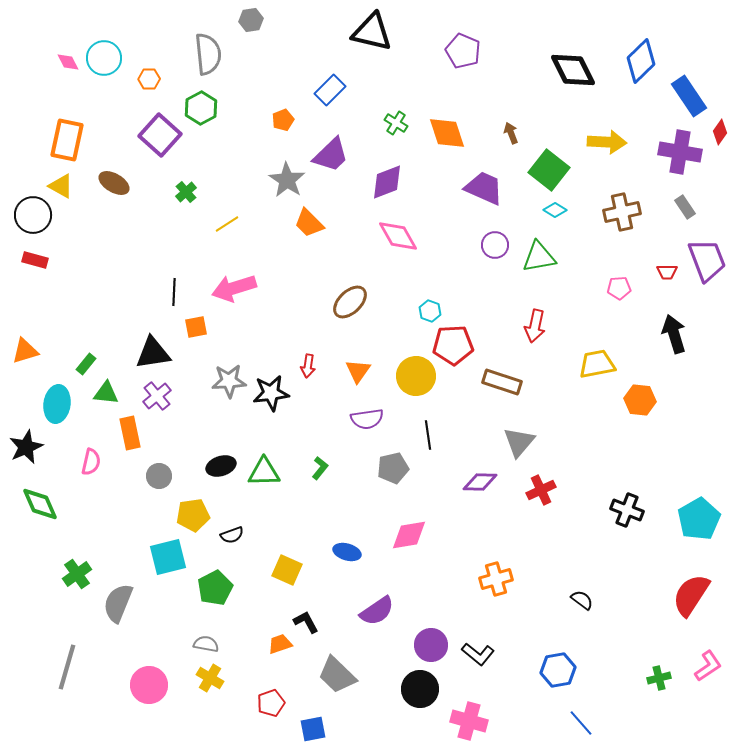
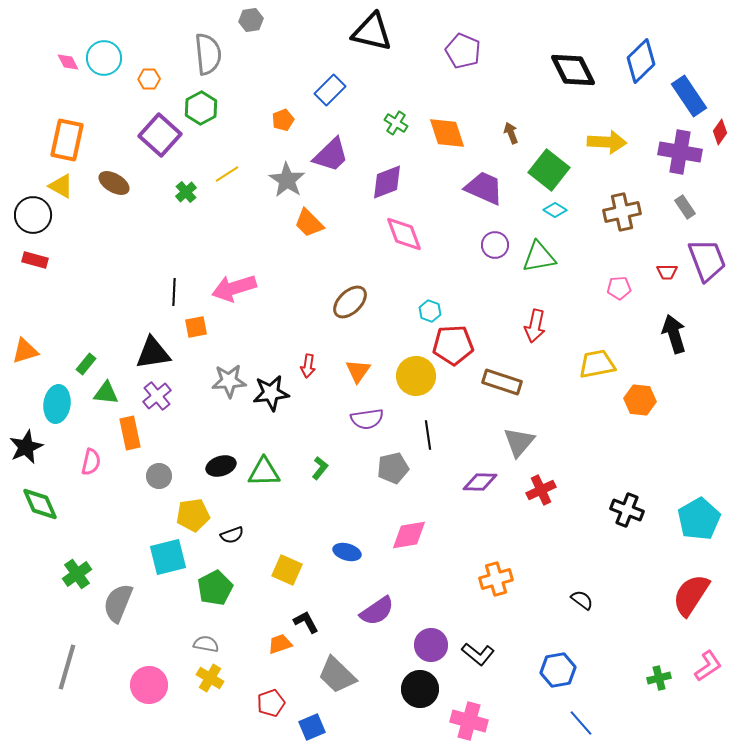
yellow line at (227, 224): moved 50 px up
pink diamond at (398, 236): moved 6 px right, 2 px up; rotated 9 degrees clockwise
blue square at (313, 729): moved 1 px left, 2 px up; rotated 12 degrees counterclockwise
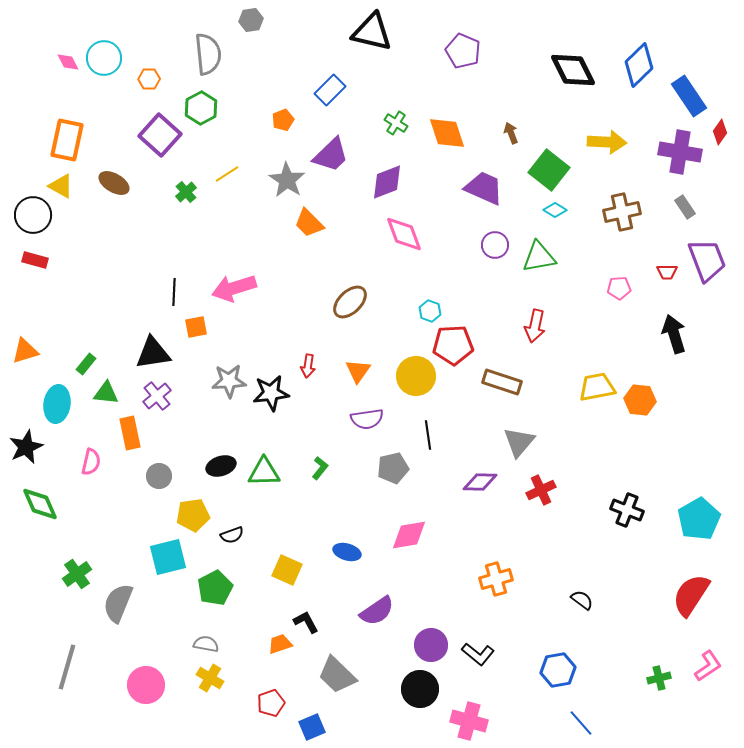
blue diamond at (641, 61): moved 2 px left, 4 px down
yellow trapezoid at (597, 364): moved 23 px down
pink circle at (149, 685): moved 3 px left
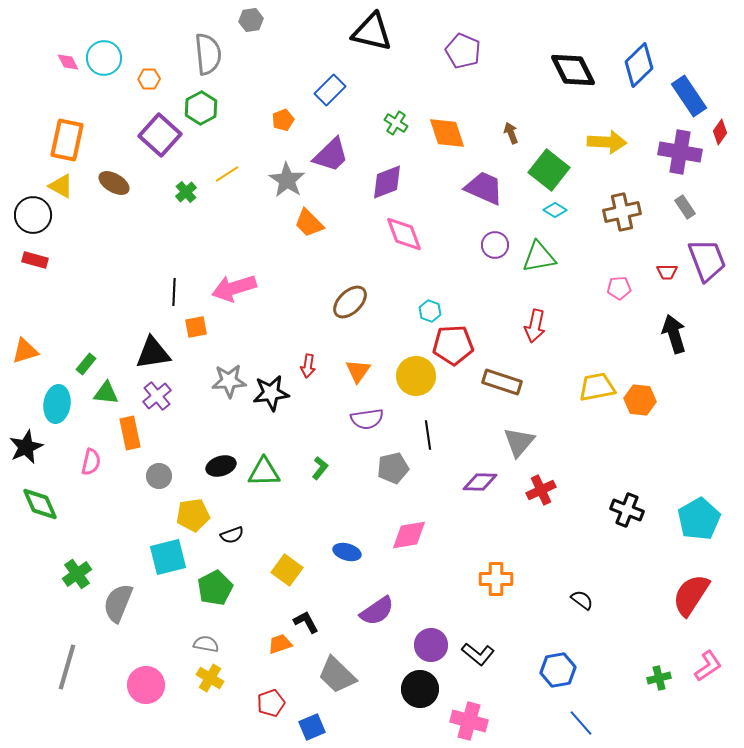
yellow square at (287, 570): rotated 12 degrees clockwise
orange cross at (496, 579): rotated 16 degrees clockwise
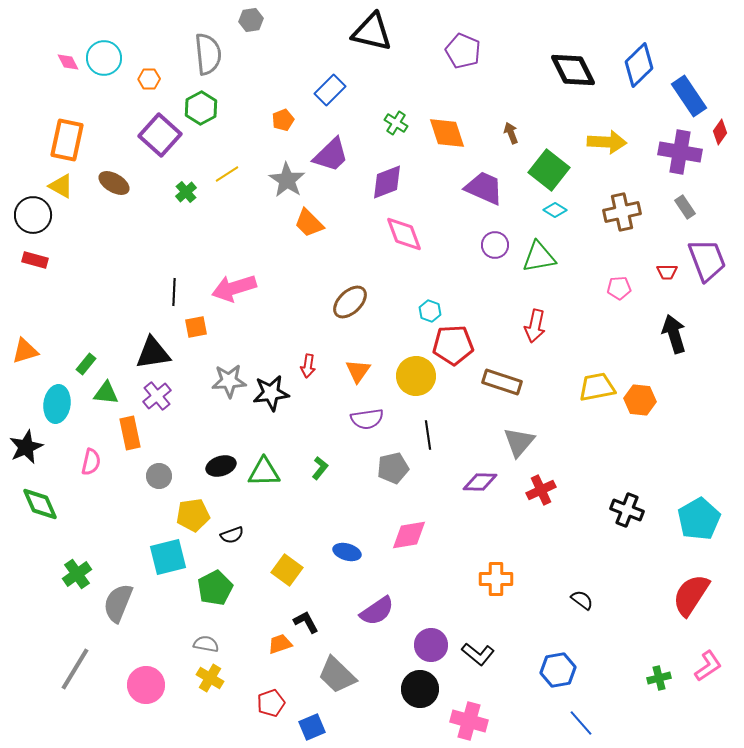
gray line at (67, 667): moved 8 px right, 2 px down; rotated 15 degrees clockwise
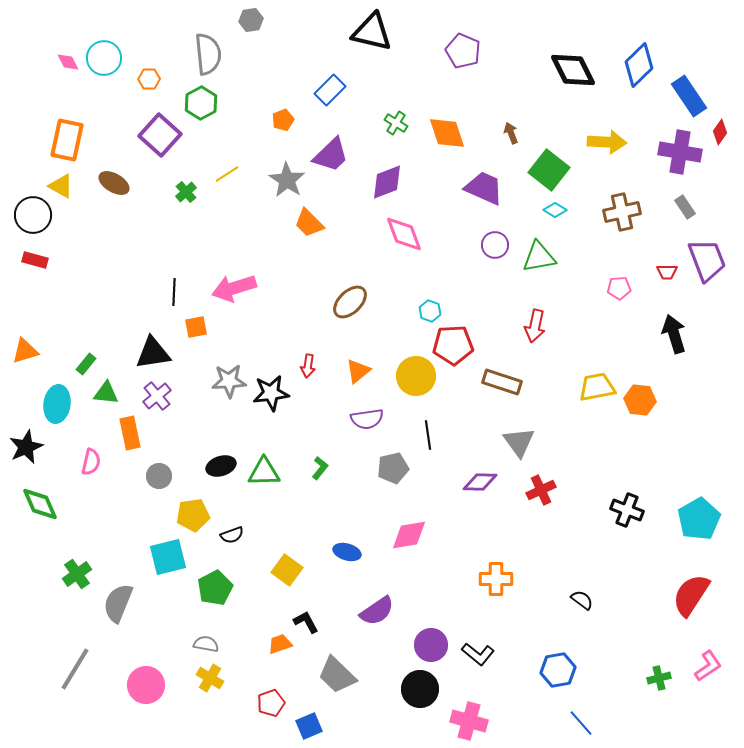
green hexagon at (201, 108): moved 5 px up
orange triangle at (358, 371): rotated 16 degrees clockwise
gray triangle at (519, 442): rotated 16 degrees counterclockwise
blue square at (312, 727): moved 3 px left, 1 px up
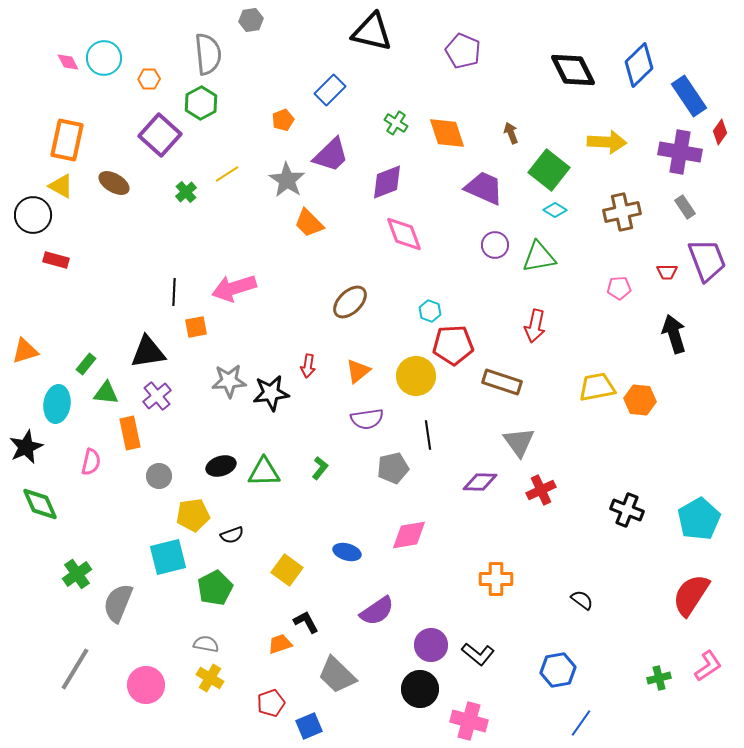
red rectangle at (35, 260): moved 21 px right
black triangle at (153, 353): moved 5 px left, 1 px up
blue line at (581, 723): rotated 76 degrees clockwise
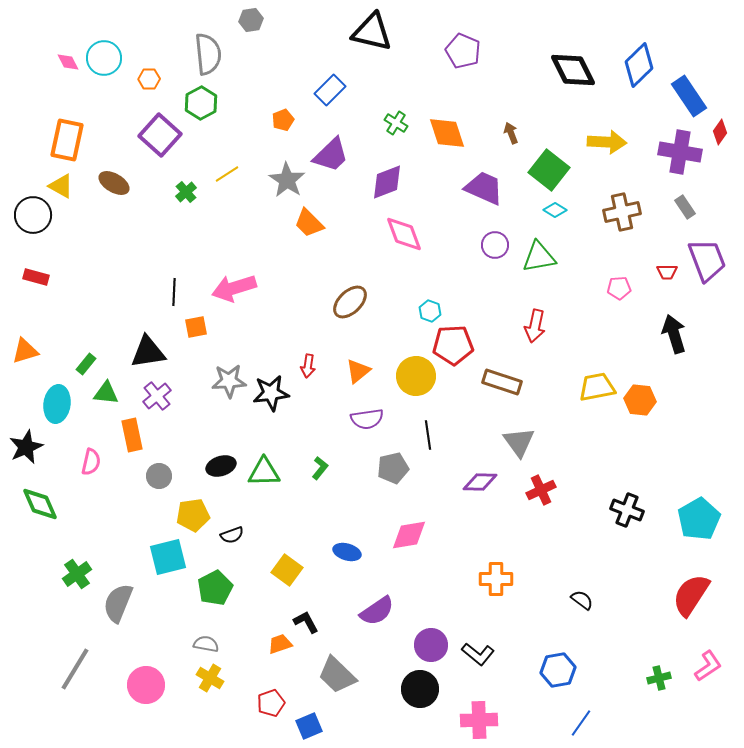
red rectangle at (56, 260): moved 20 px left, 17 px down
orange rectangle at (130, 433): moved 2 px right, 2 px down
pink cross at (469, 721): moved 10 px right, 1 px up; rotated 18 degrees counterclockwise
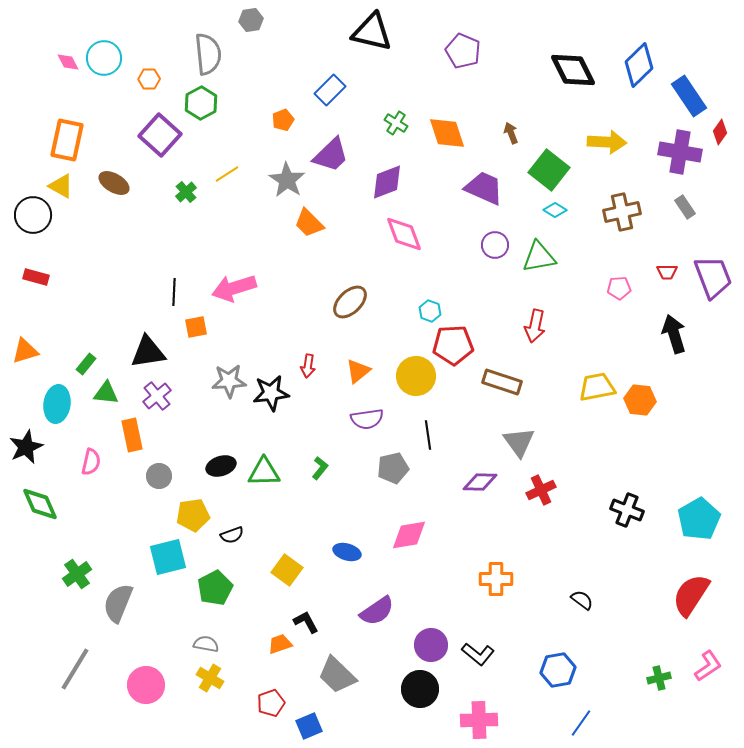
purple trapezoid at (707, 260): moved 6 px right, 17 px down
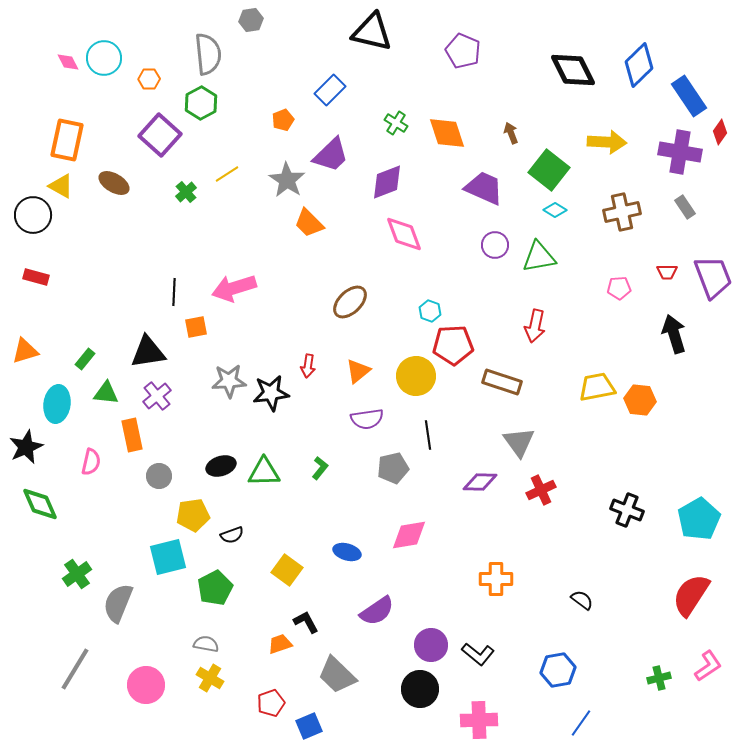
green rectangle at (86, 364): moved 1 px left, 5 px up
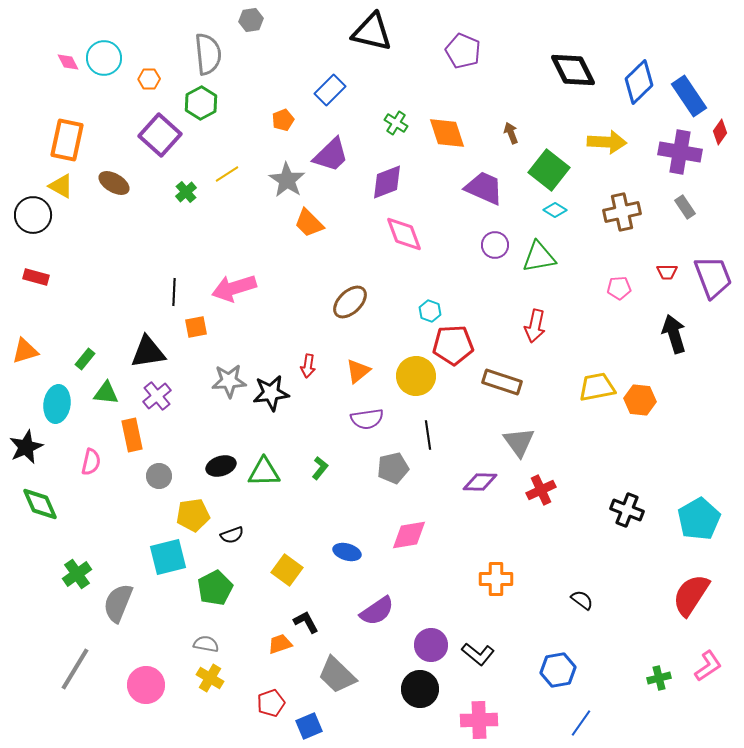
blue diamond at (639, 65): moved 17 px down
